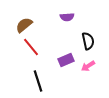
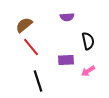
purple rectangle: rotated 21 degrees clockwise
pink arrow: moved 5 px down
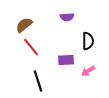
black semicircle: rotated 12 degrees clockwise
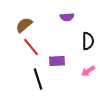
purple rectangle: moved 9 px left, 1 px down
black line: moved 2 px up
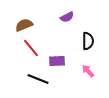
purple semicircle: rotated 24 degrees counterclockwise
brown semicircle: rotated 18 degrees clockwise
red line: moved 1 px down
pink arrow: rotated 80 degrees clockwise
black line: rotated 50 degrees counterclockwise
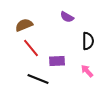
purple semicircle: rotated 56 degrees clockwise
pink arrow: moved 1 px left
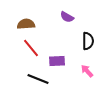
brown semicircle: moved 2 px right, 1 px up; rotated 18 degrees clockwise
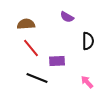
pink arrow: moved 11 px down
black line: moved 1 px left, 1 px up
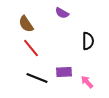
purple semicircle: moved 5 px left, 4 px up
brown semicircle: rotated 120 degrees counterclockwise
purple rectangle: moved 7 px right, 11 px down
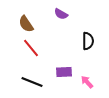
purple semicircle: moved 1 px left, 1 px down
black line: moved 5 px left, 4 px down
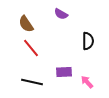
black line: rotated 10 degrees counterclockwise
